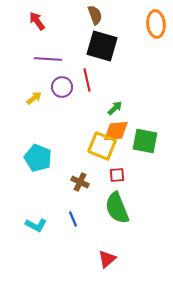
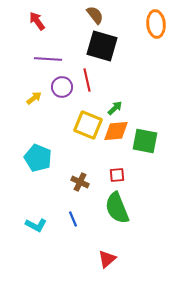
brown semicircle: rotated 18 degrees counterclockwise
yellow square: moved 14 px left, 21 px up
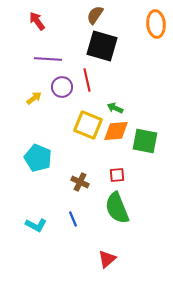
brown semicircle: rotated 108 degrees counterclockwise
green arrow: rotated 112 degrees counterclockwise
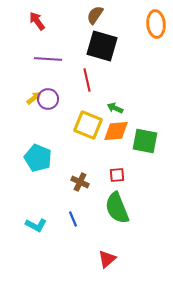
purple circle: moved 14 px left, 12 px down
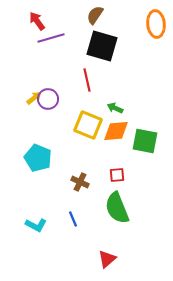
purple line: moved 3 px right, 21 px up; rotated 20 degrees counterclockwise
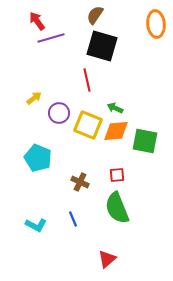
purple circle: moved 11 px right, 14 px down
